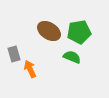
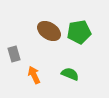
green semicircle: moved 2 px left, 17 px down
orange arrow: moved 4 px right, 6 px down
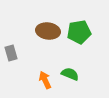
brown ellipse: moved 1 px left; rotated 25 degrees counterclockwise
gray rectangle: moved 3 px left, 1 px up
orange arrow: moved 11 px right, 5 px down
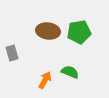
gray rectangle: moved 1 px right
green semicircle: moved 2 px up
orange arrow: rotated 54 degrees clockwise
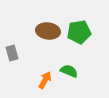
green semicircle: moved 1 px left, 1 px up
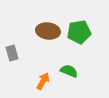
orange arrow: moved 2 px left, 1 px down
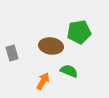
brown ellipse: moved 3 px right, 15 px down
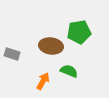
gray rectangle: moved 1 px down; rotated 56 degrees counterclockwise
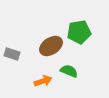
brown ellipse: rotated 40 degrees counterclockwise
orange arrow: rotated 42 degrees clockwise
